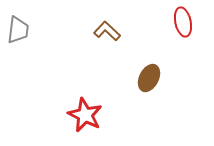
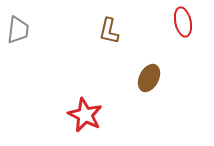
brown L-shape: moved 2 px right; rotated 120 degrees counterclockwise
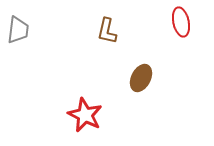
red ellipse: moved 2 px left
brown L-shape: moved 2 px left
brown ellipse: moved 8 px left
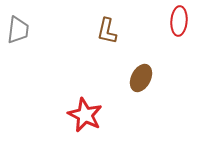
red ellipse: moved 2 px left, 1 px up; rotated 16 degrees clockwise
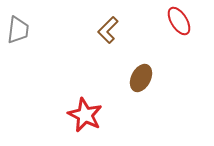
red ellipse: rotated 36 degrees counterclockwise
brown L-shape: moved 1 px right, 1 px up; rotated 32 degrees clockwise
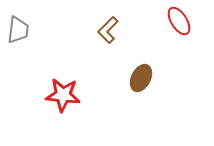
red star: moved 22 px left, 20 px up; rotated 20 degrees counterclockwise
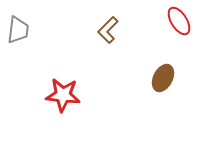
brown ellipse: moved 22 px right
